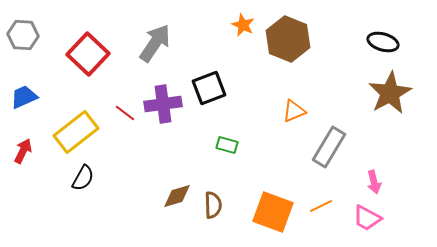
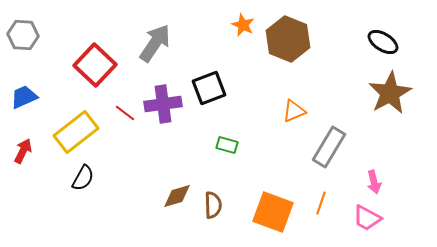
black ellipse: rotated 16 degrees clockwise
red square: moved 7 px right, 11 px down
orange line: moved 3 px up; rotated 45 degrees counterclockwise
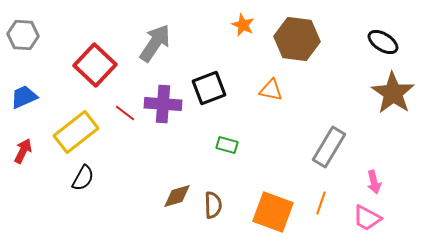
brown hexagon: moved 9 px right; rotated 15 degrees counterclockwise
brown star: moved 3 px right; rotated 9 degrees counterclockwise
purple cross: rotated 12 degrees clockwise
orange triangle: moved 23 px left, 21 px up; rotated 35 degrees clockwise
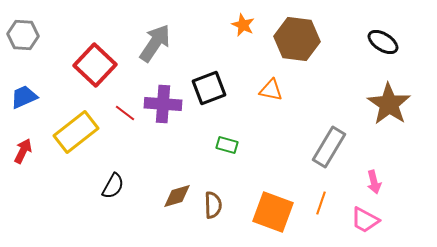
brown star: moved 4 px left, 11 px down
black semicircle: moved 30 px right, 8 px down
pink trapezoid: moved 2 px left, 2 px down
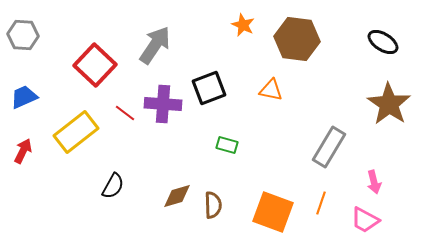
gray arrow: moved 2 px down
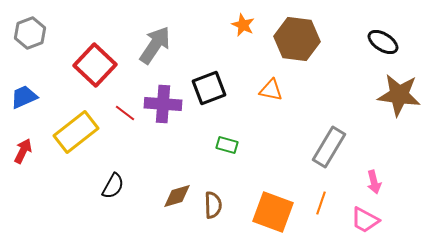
gray hexagon: moved 7 px right, 2 px up; rotated 24 degrees counterclockwise
brown star: moved 10 px right, 9 px up; rotated 27 degrees counterclockwise
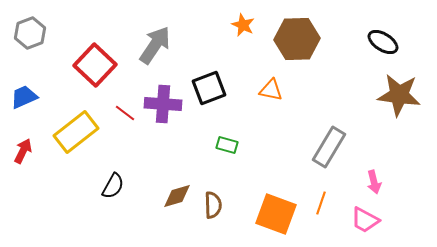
brown hexagon: rotated 9 degrees counterclockwise
orange square: moved 3 px right, 2 px down
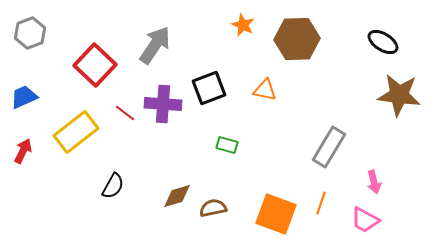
orange triangle: moved 6 px left
brown semicircle: moved 3 px down; rotated 100 degrees counterclockwise
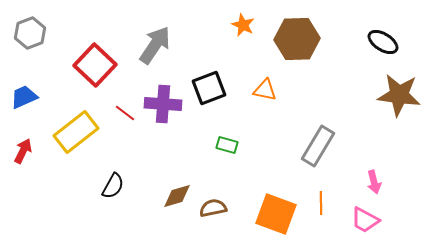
gray rectangle: moved 11 px left, 1 px up
orange line: rotated 20 degrees counterclockwise
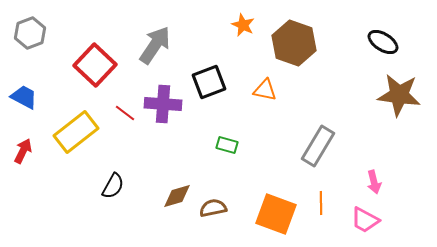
brown hexagon: moved 3 px left, 4 px down; rotated 21 degrees clockwise
black square: moved 6 px up
blue trapezoid: rotated 52 degrees clockwise
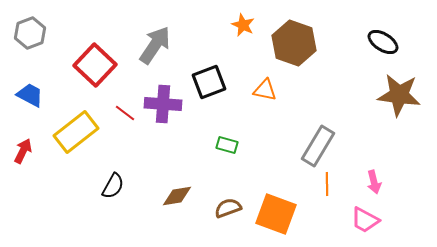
blue trapezoid: moved 6 px right, 2 px up
brown diamond: rotated 8 degrees clockwise
orange line: moved 6 px right, 19 px up
brown semicircle: moved 15 px right; rotated 8 degrees counterclockwise
